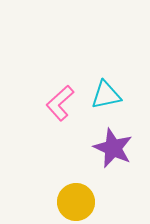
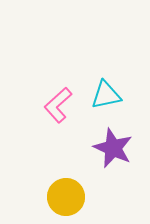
pink L-shape: moved 2 px left, 2 px down
yellow circle: moved 10 px left, 5 px up
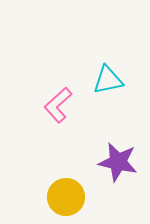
cyan triangle: moved 2 px right, 15 px up
purple star: moved 5 px right, 14 px down; rotated 12 degrees counterclockwise
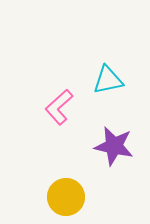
pink L-shape: moved 1 px right, 2 px down
purple star: moved 4 px left, 16 px up
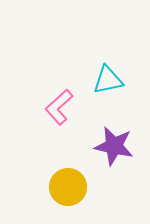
yellow circle: moved 2 px right, 10 px up
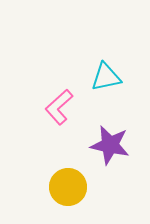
cyan triangle: moved 2 px left, 3 px up
purple star: moved 4 px left, 1 px up
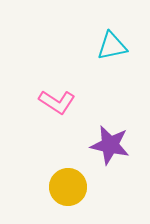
cyan triangle: moved 6 px right, 31 px up
pink L-shape: moved 2 px left, 5 px up; rotated 105 degrees counterclockwise
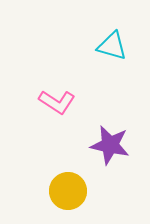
cyan triangle: rotated 28 degrees clockwise
yellow circle: moved 4 px down
